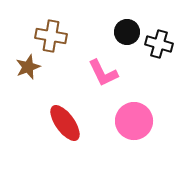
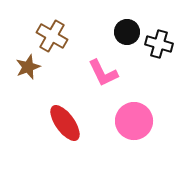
brown cross: moved 1 px right; rotated 20 degrees clockwise
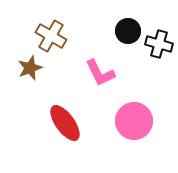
black circle: moved 1 px right, 1 px up
brown cross: moved 1 px left
brown star: moved 2 px right, 1 px down
pink L-shape: moved 3 px left
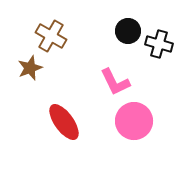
pink L-shape: moved 15 px right, 9 px down
red ellipse: moved 1 px left, 1 px up
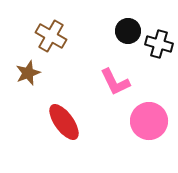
brown star: moved 2 px left, 5 px down
pink circle: moved 15 px right
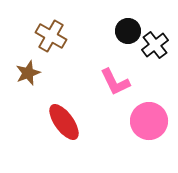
black cross: moved 4 px left, 1 px down; rotated 36 degrees clockwise
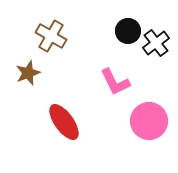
black cross: moved 1 px right, 2 px up
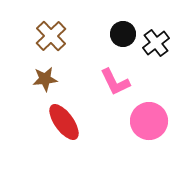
black circle: moved 5 px left, 3 px down
brown cross: rotated 16 degrees clockwise
brown star: moved 17 px right, 6 px down; rotated 15 degrees clockwise
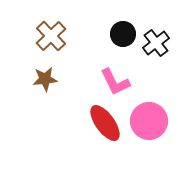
red ellipse: moved 41 px right, 1 px down
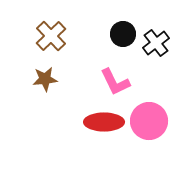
red ellipse: moved 1 px left, 1 px up; rotated 54 degrees counterclockwise
